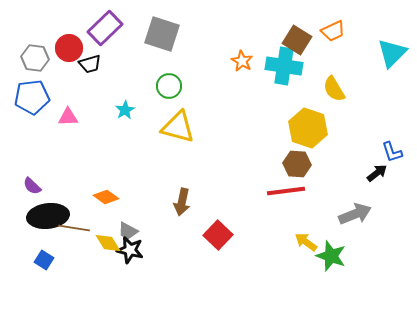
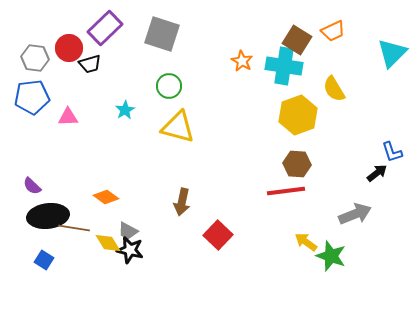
yellow hexagon: moved 10 px left, 13 px up; rotated 21 degrees clockwise
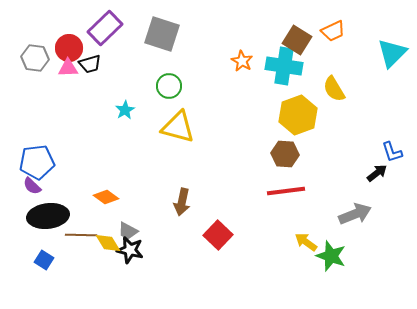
blue pentagon: moved 5 px right, 65 px down
pink triangle: moved 49 px up
brown hexagon: moved 12 px left, 10 px up
brown line: moved 7 px right, 7 px down; rotated 8 degrees counterclockwise
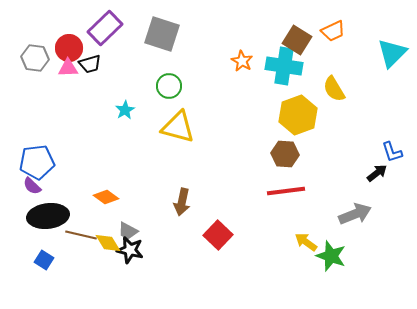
brown line: rotated 12 degrees clockwise
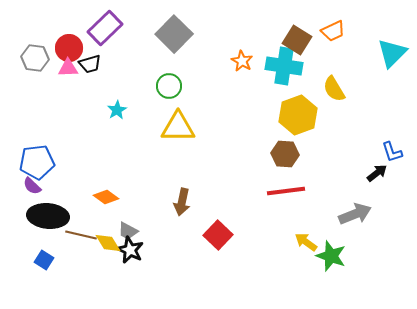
gray square: moved 12 px right; rotated 27 degrees clockwise
cyan star: moved 8 px left
yellow triangle: rotated 15 degrees counterclockwise
black ellipse: rotated 12 degrees clockwise
black star: rotated 12 degrees clockwise
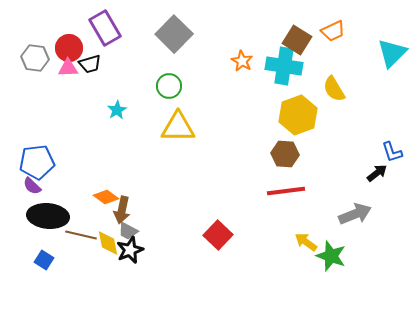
purple rectangle: rotated 76 degrees counterclockwise
brown arrow: moved 60 px left, 8 px down
yellow diamond: rotated 20 degrees clockwise
black star: rotated 24 degrees clockwise
